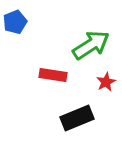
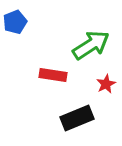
red star: moved 2 px down
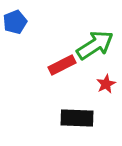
green arrow: moved 4 px right
red rectangle: moved 9 px right, 10 px up; rotated 36 degrees counterclockwise
black rectangle: rotated 24 degrees clockwise
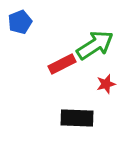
blue pentagon: moved 5 px right
red rectangle: moved 1 px up
red star: rotated 12 degrees clockwise
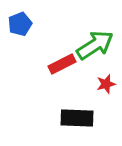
blue pentagon: moved 2 px down
